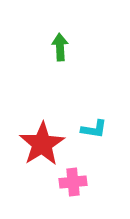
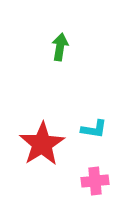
green arrow: rotated 12 degrees clockwise
pink cross: moved 22 px right, 1 px up
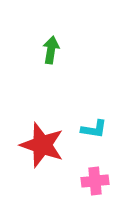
green arrow: moved 9 px left, 3 px down
red star: moved 1 px down; rotated 21 degrees counterclockwise
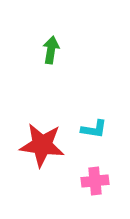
red star: rotated 12 degrees counterclockwise
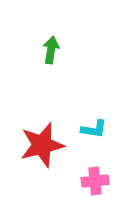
red star: rotated 21 degrees counterclockwise
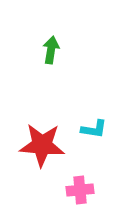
red star: rotated 18 degrees clockwise
pink cross: moved 15 px left, 9 px down
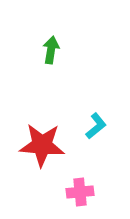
cyan L-shape: moved 2 px right, 3 px up; rotated 48 degrees counterclockwise
pink cross: moved 2 px down
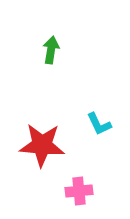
cyan L-shape: moved 3 px right, 2 px up; rotated 104 degrees clockwise
pink cross: moved 1 px left, 1 px up
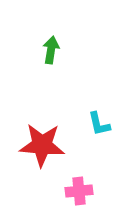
cyan L-shape: rotated 12 degrees clockwise
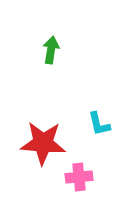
red star: moved 1 px right, 2 px up
pink cross: moved 14 px up
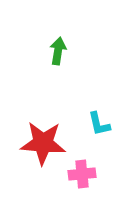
green arrow: moved 7 px right, 1 px down
pink cross: moved 3 px right, 3 px up
